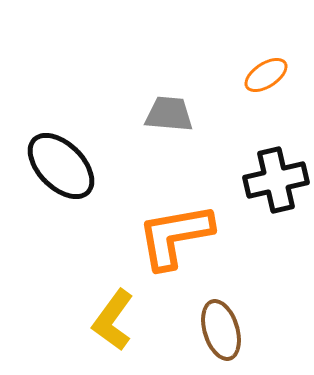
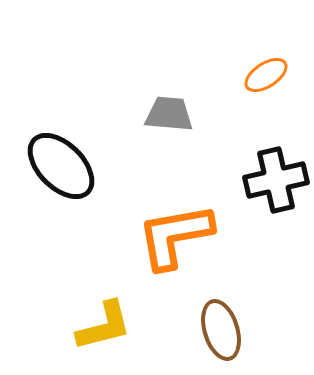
yellow L-shape: moved 9 px left, 6 px down; rotated 140 degrees counterclockwise
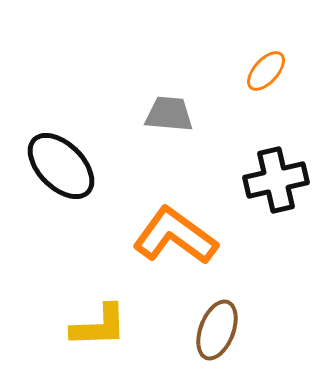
orange ellipse: moved 4 px up; rotated 15 degrees counterclockwise
orange L-shape: rotated 46 degrees clockwise
yellow L-shape: moved 5 px left; rotated 12 degrees clockwise
brown ellipse: moved 4 px left; rotated 38 degrees clockwise
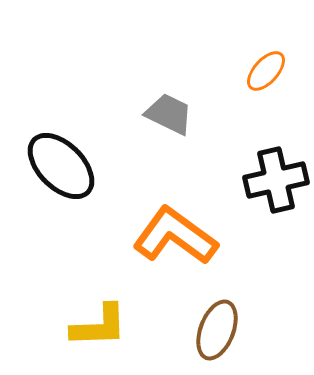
gray trapezoid: rotated 21 degrees clockwise
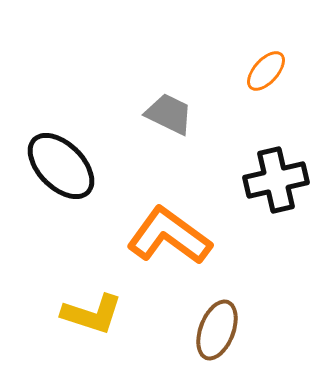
orange L-shape: moved 6 px left
yellow L-shape: moved 7 px left, 12 px up; rotated 20 degrees clockwise
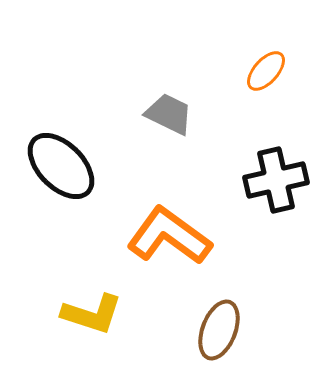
brown ellipse: moved 2 px right
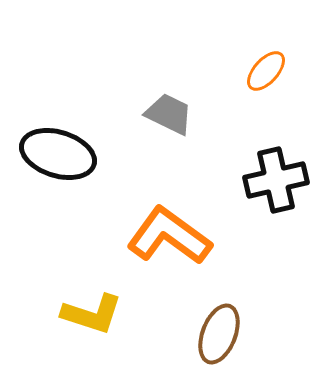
black ellipse: moved 3 px left, 12 px up; rotated 28 degrees counterclockwise
brown ellipse: moved 4 px down
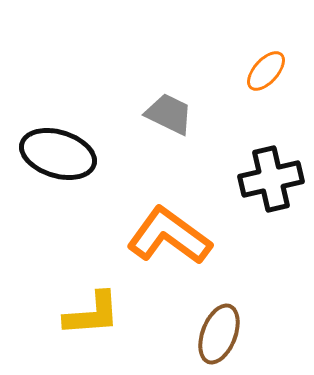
black cross: moved 5 px left, 1 px up
yellow L-shape: rotated 22 degrees counterclockwise
